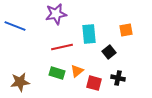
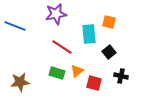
orange square: moved 17 px left, 8 px up; rotated 24 degrees clockwise
red line: rotated 45 degrees clockwise
black cross: moved 3 px right, 2 px up
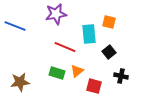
red line: moved 3 px right; rotated 10 degrees counterclockwise
red square: moved 3 px down
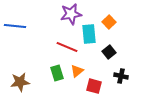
purple star: moved 15 px right
orange square: rotated 32 degrees clockwise
blue line: rotated 15 degrees counterclockwise
red line: moved 2 px right
green rectangle: rotated 56 degrees clockwise
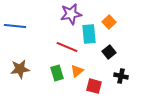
brown star: moved 13 px up
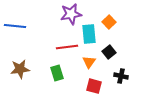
red line: rotated 30 degrees counterclockwise
orange triangle: moved 12 px right, 9 px up; rotated 16 degrees counterclockwise
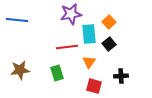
blue line: moved 2 px right, 6 px up
black square: moved 8 px up
brown star: moved 1 px down
black cross: rotated 16 degrees counterclockwise
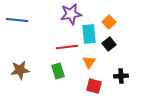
green rectangle: moved 1 px right, 2 px up
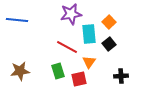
red line: rotated 35 degrees clockwise
brown star: moved 1 px down
red square: moved 15 px left, 7 px up; rotated 28 degrees counterclockwise
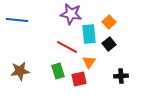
purple star: rotated 20 degrees clockwise
